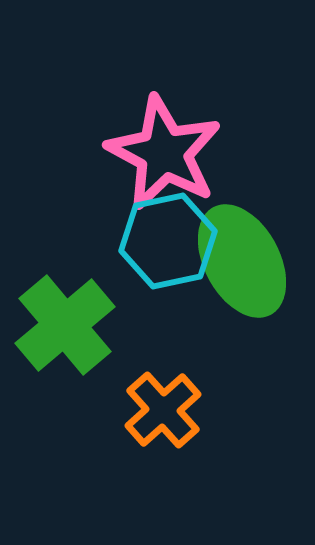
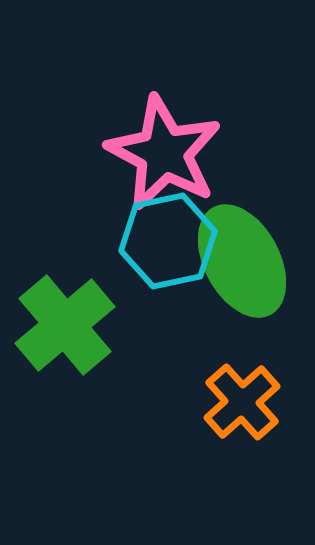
orange cross: moved 79 px right, 8 px up
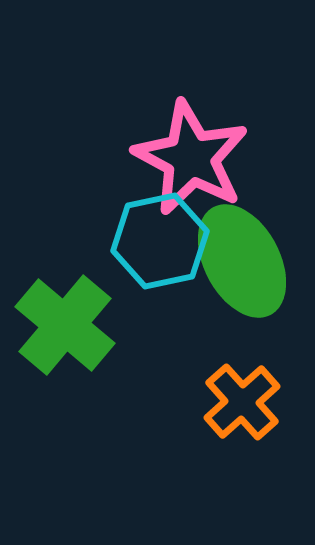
pink star: moved 27 px right, 5 px down
cyan hexagon: moved 8 px left
green cross: rotated 10 degrees counterclockwise
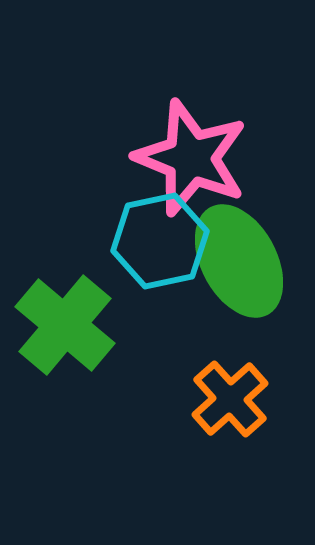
pink star: rotated 6 degrees counterclockwise
green ellipse: moved 3 px left
orange cross: moved 12 px left, 3 px up
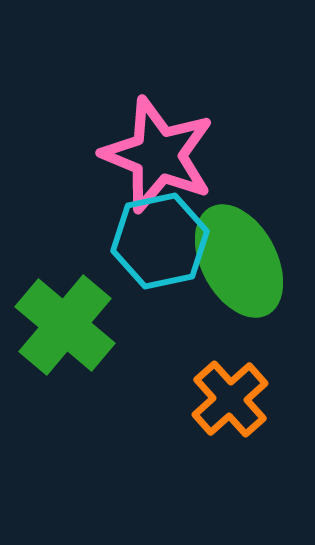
pink star: moved 33 px left, 3 px up
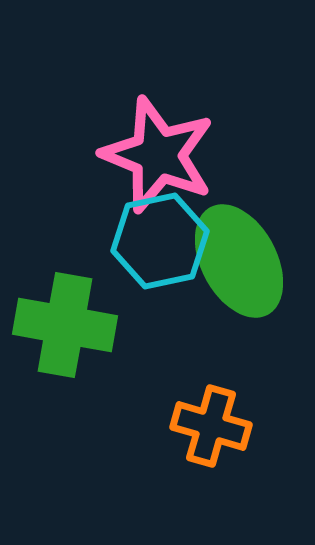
green cross: rotated 30 degrees counterclockwise
orange cross: moved 19 px left, 27 px down; rotated 32 degrees counterclockwise
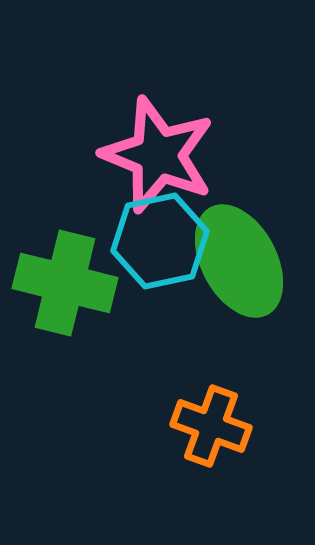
green cross: moved 42 px up; rotated 4 degrees clockwise
orange cross: rotated 4 degrees clockwise
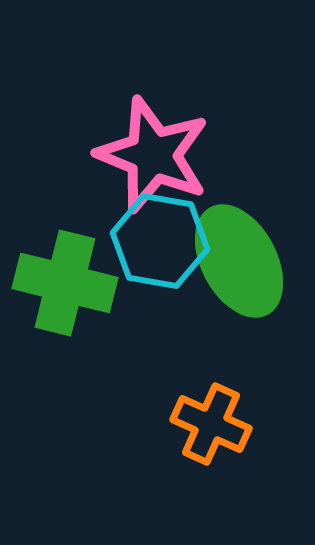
pink star: moved 5 px left
cyan hexagon: rotated 22 degrees clockwise
orange cross: moved 2 px up; rotated 4 degrees clockwise
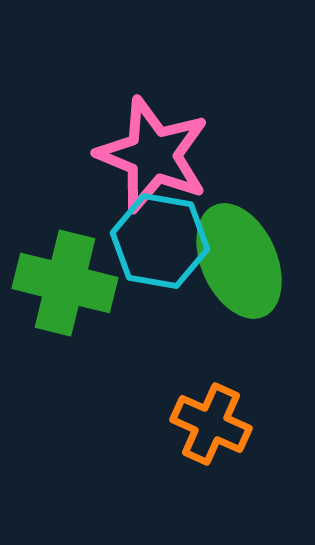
green ellipse: rotated 4 degrees clockwise
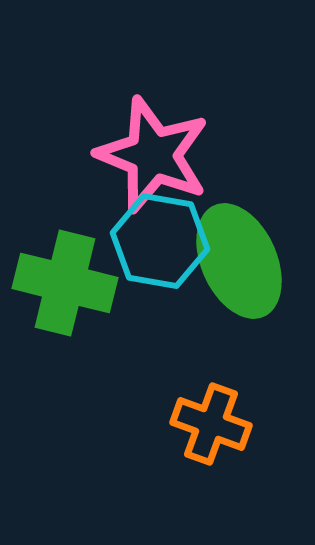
orange cross: rotated 4 degrees counterclockwise
